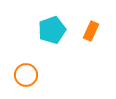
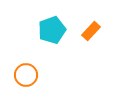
orange rectangle: rotated 18 degrees clockwise
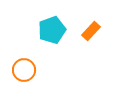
orange circle: moved 2 px left, 5 px up
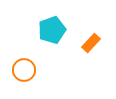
orange rectangle: moved 12 px down
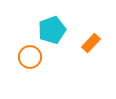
orange circle: moved 6 px right, 13 px up
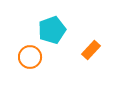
orange rectangle: moved 7 px down
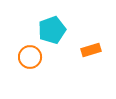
orange rectangle: rotated 30 degrees clockwise
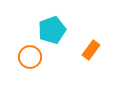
orange rectangle: rotated 36 degrees counterclockwise
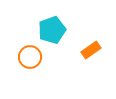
orange rectangle: rotated 18 degrees clockwise
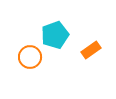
cyan pentagon: moved 3 px right, 5 px down
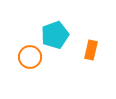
orange rectangle: rotated 42 degrees counterclockwise
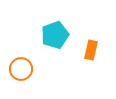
orange circle: moved 9 px left, 12 px down
